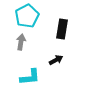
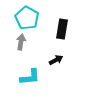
cyan pentagon: moved 2 px down; rotated 15 degrees counterclockwise
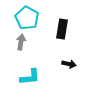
black arrow: moved 13 px right, 4 px down; rotated 40 degrees clockwise
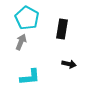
gray arrow: rotated 14 degrees clockwise
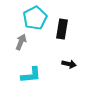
cyan pentagon: moved 8 px right; rotated 15 degrees clockwise
cyan L-shape: moved 1 px right, 2 px up
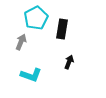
cyan pentagon: moved 1 px right
black arrow: moved 2 px up; rotated 80 degrees counterclockwise
cyan L-shape: rotated 25 degrees clockwise
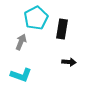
black arrow: rotated 72 degrees clockwise
cyan L-shape: moved 10 px left
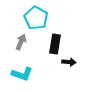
cyan pentagon: rotated 15 degrees counterclockwise
black rectangle: moved 7 px left, 15 px down
cyan L-shape: moved 1 px right, 1 px up
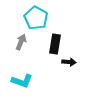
cyan L-shape: moved 7 px down
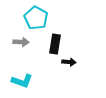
gray arrow: rotated 70 degrees clockwise
